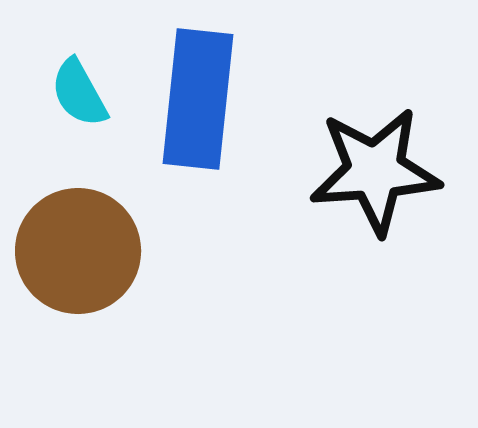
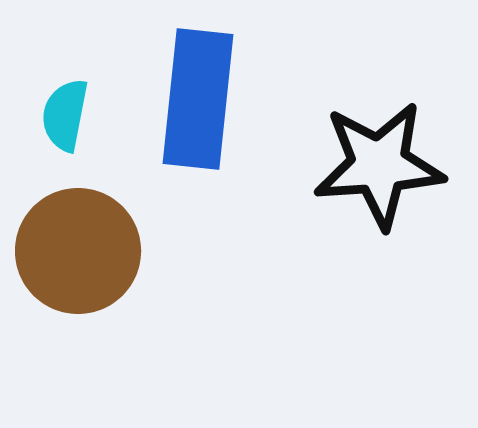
cyan semicircle: moved 14 px left, 22 px down; rotated 40 degrees clockwise
black star: moved 4 px right, 6 px up
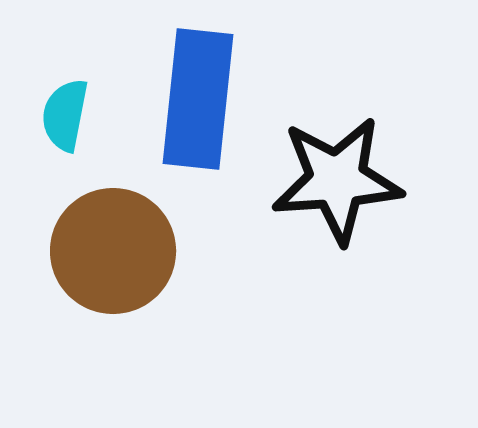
black star: moved 42 px left, 15 px down
brown circle: moved 35 px right
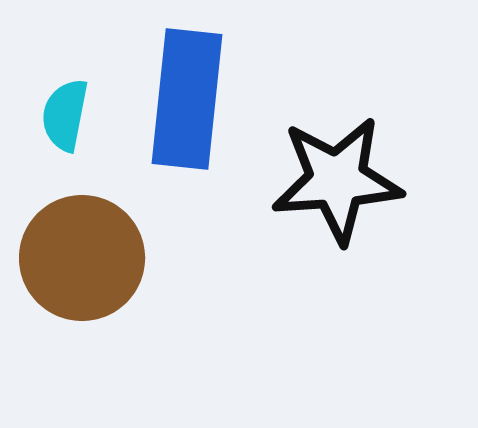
blue rectangle: moved 11 px left
brown circle: moved 31 px left, 7 px down
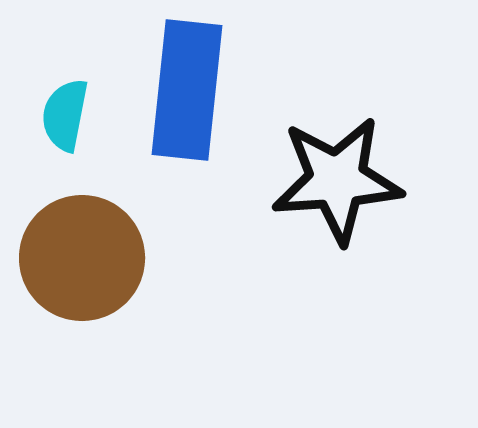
blue rectangle: moved 9 px up
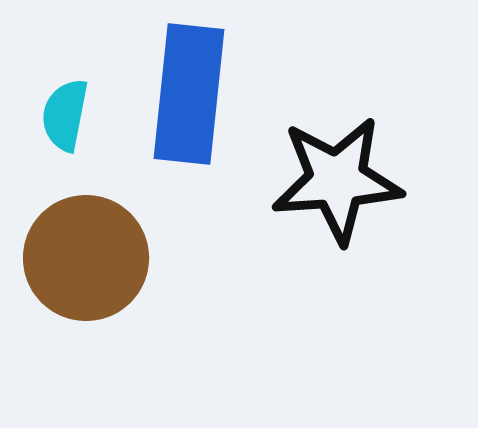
blue rectangle: moved 2 px right, 4 px down
brown circle: moved 4 px right
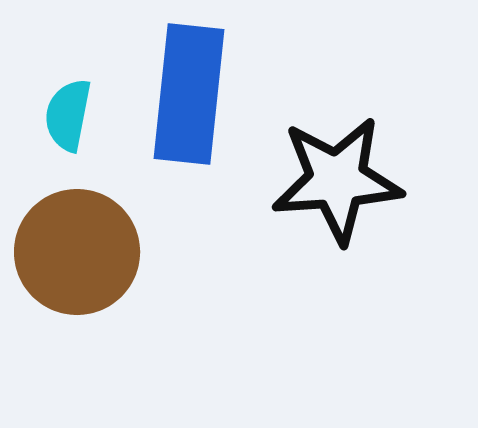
cyan semicircle: moved 3 px right
brown circle: moved 9 px left, 6 px up
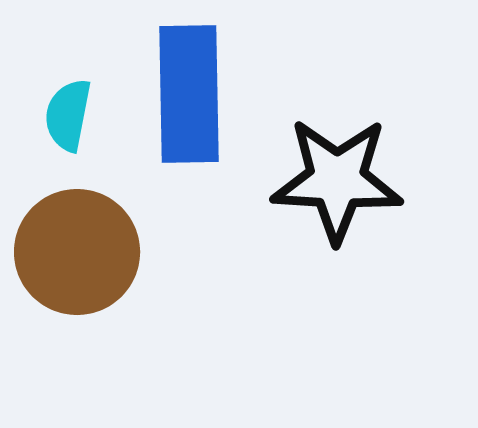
blue rectangle: rotated 7 degrees counterclockwise
black star: rotated 7 degrees clockwise
